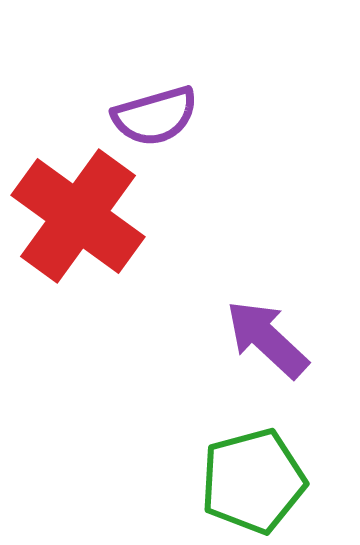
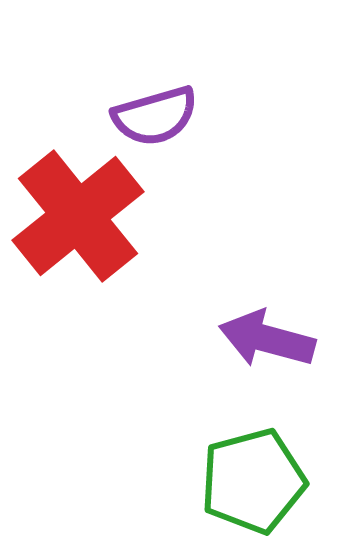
red cross: rotated 15 degrees clockwise
purple arrow: rotated 28 degrees counterclockwise
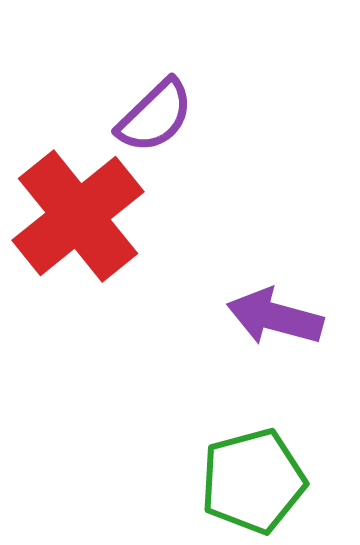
purple semicircle: rotated 28 degrees counterclockwise
purple arrow: moved 8 px right, 22 px up
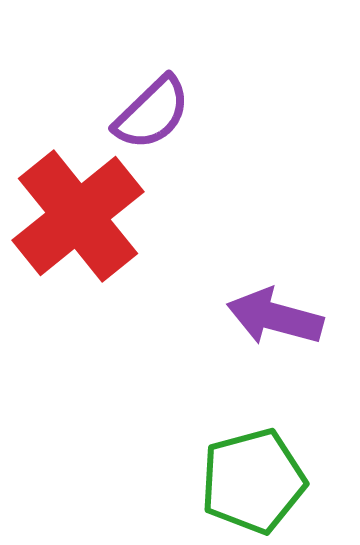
purple semicircle: moved 3 px left, 3 px up
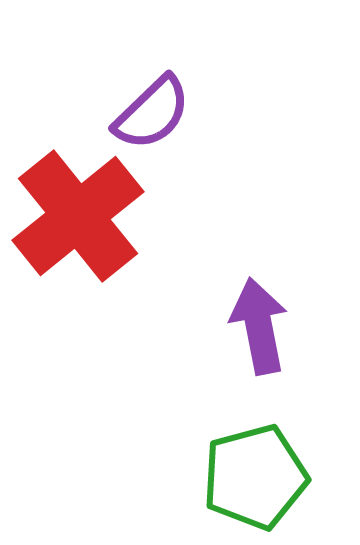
purple arrow: moved 16 px left, 9 px down; rotated 64 degrees clockwise
green pentagon: moved 2 px right, 4 px up
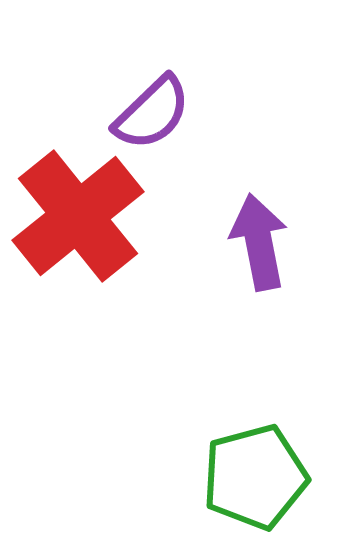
purple arrow: moved 84 px up
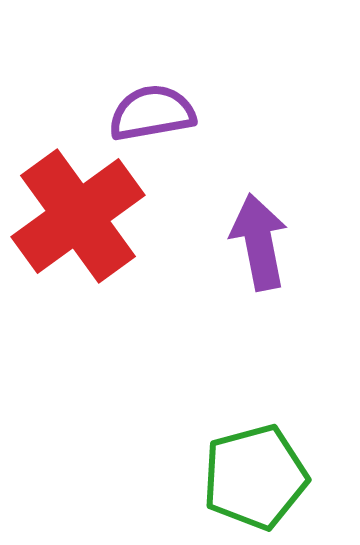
purple semicircle: rotated 146 degrees counterclockwise
red cross: rotated 3 degrees clockwise
